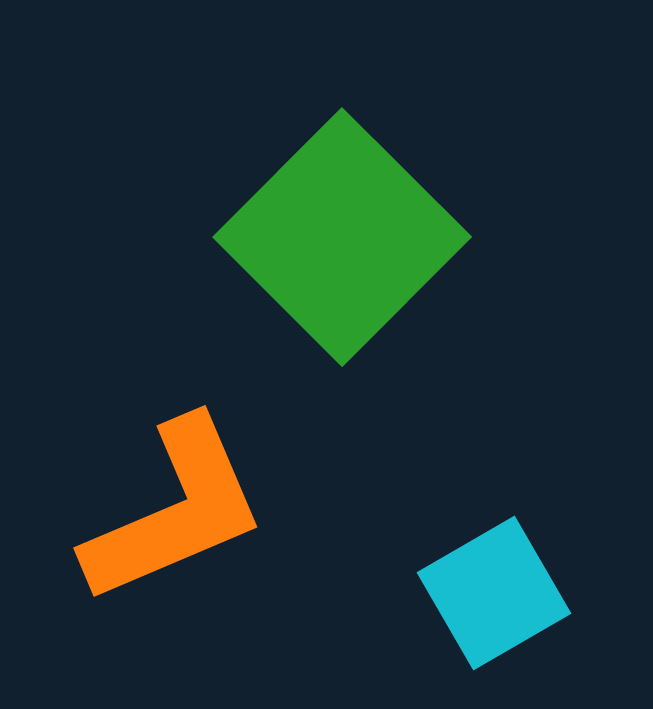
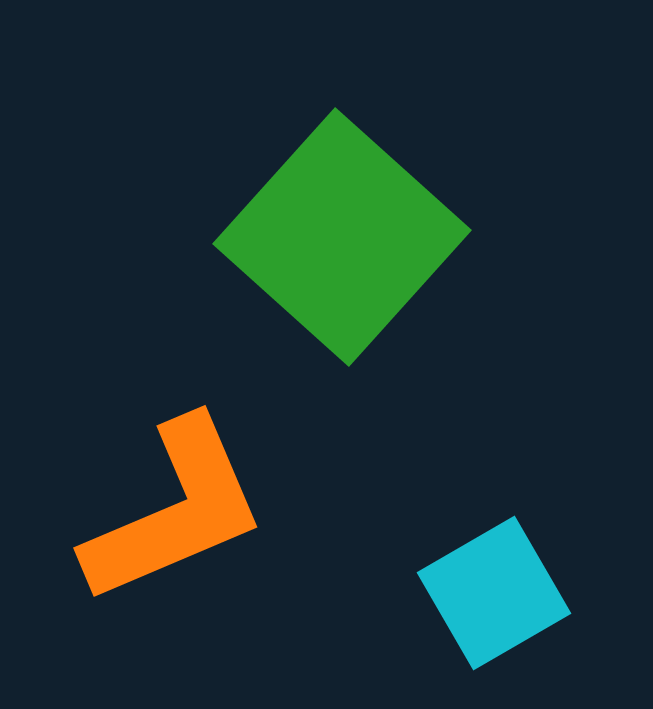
green square: rotated 3 degrees counterclockwise
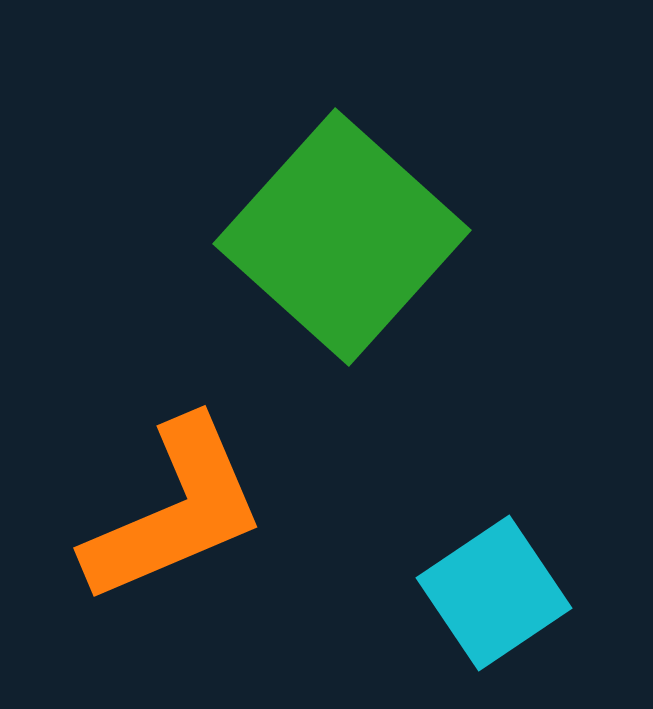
cyan square: rotated 4 degrees counterclockwise
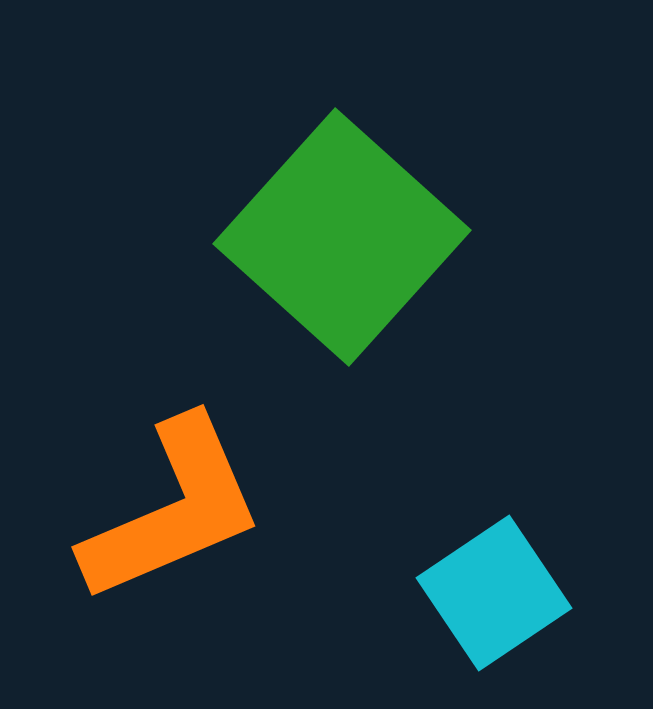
orange L-shape: moved 2 px left, 1 px up
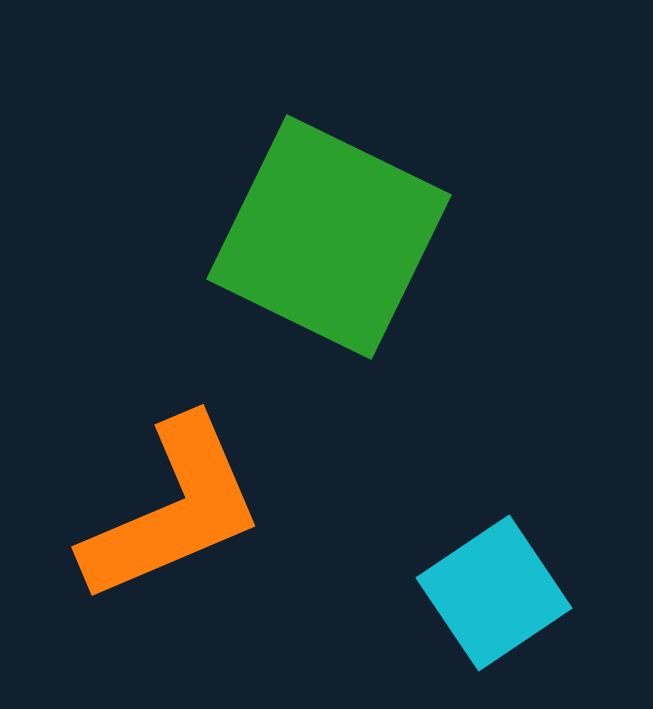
green square: moved 13 px left; rotated 16 degrees counterclockwise
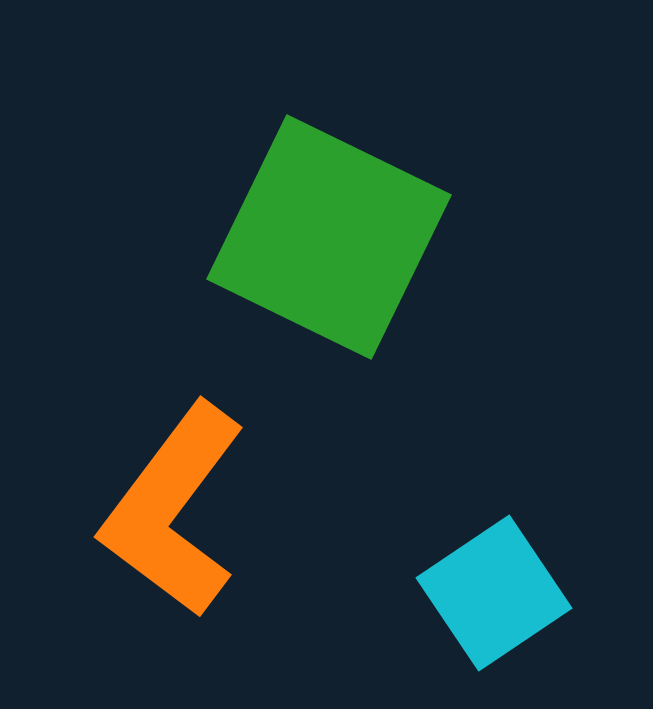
orange L-shape: rotated 150 degrees clockwise
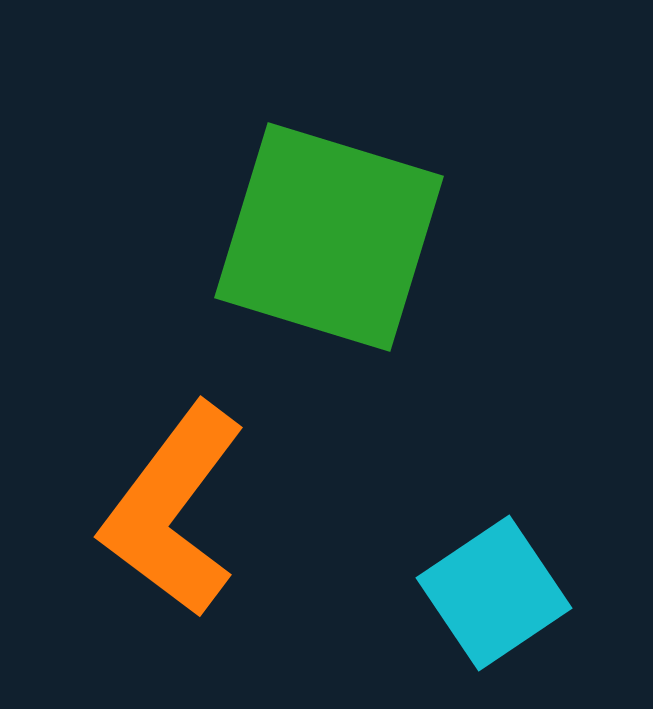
green square: rotated 9 degrees counterclockwise
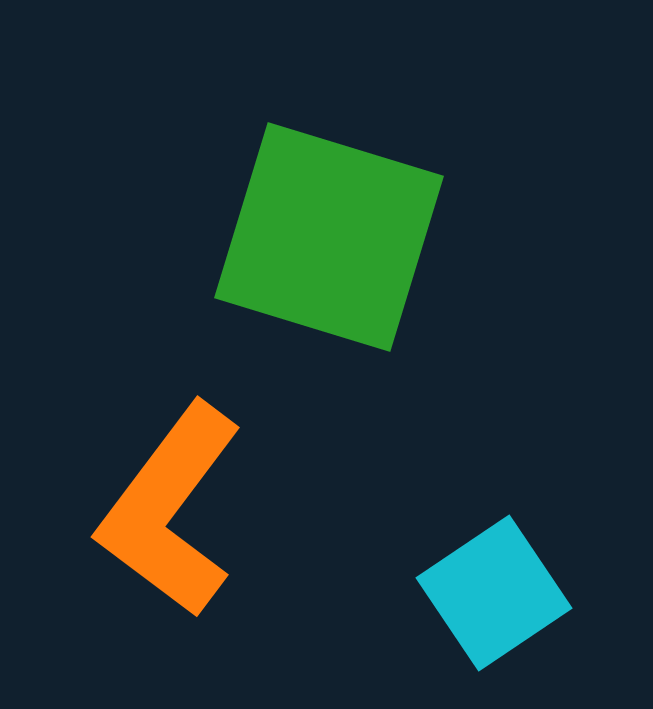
orange L-shape: moved 3 px left
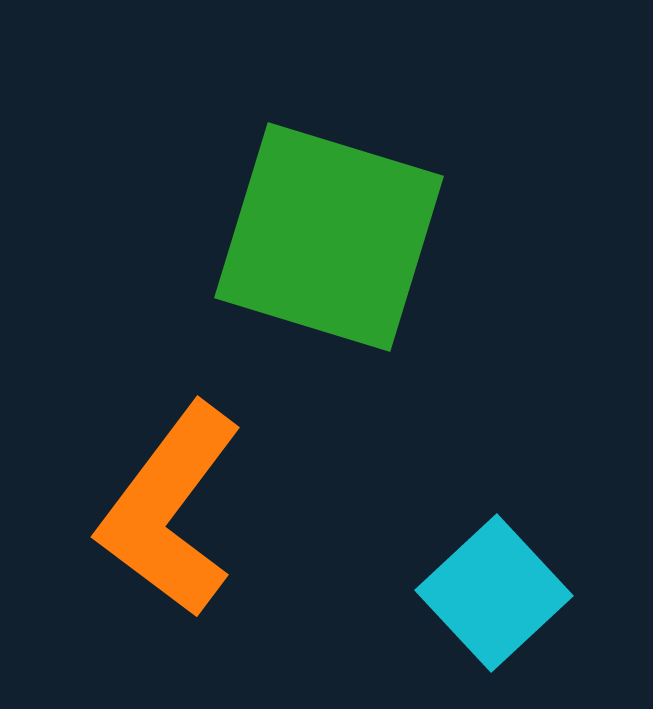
cyan square: rotated 9 degrees counterclockwise
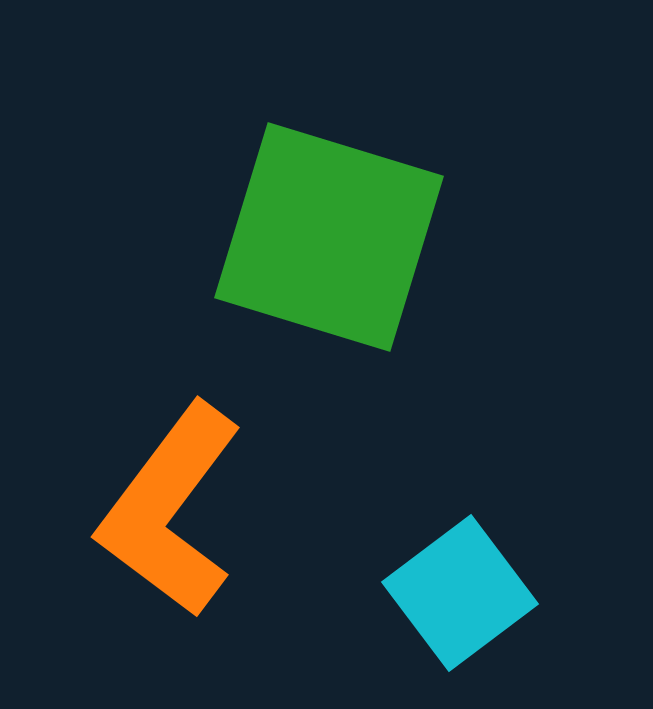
cyan square: moved 34 px left; rotated 6 degrees clockwise
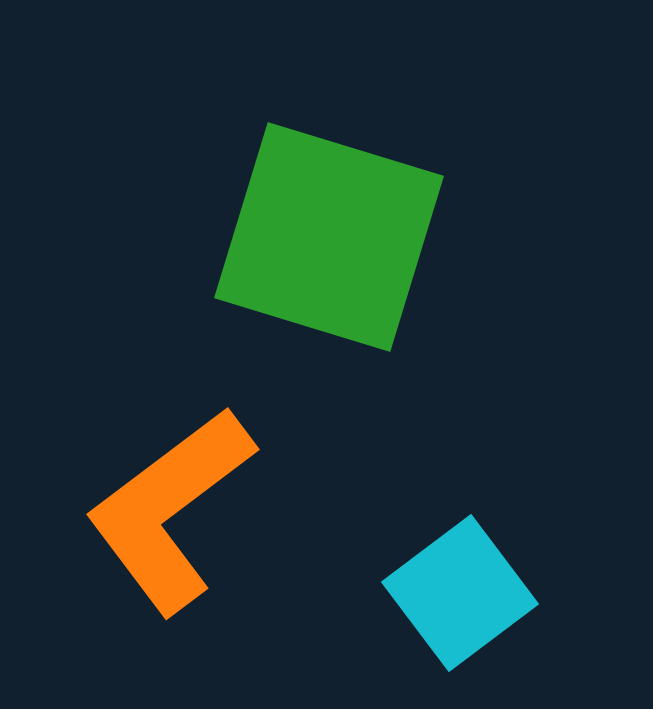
orange L-shape: rotated 16 degrees clockwise
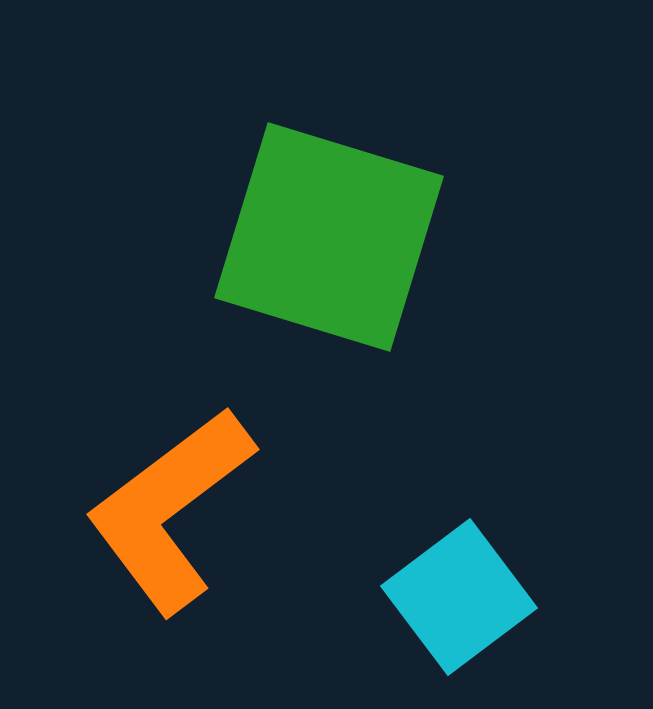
cyan square: moved 1 px left, 4 px down
